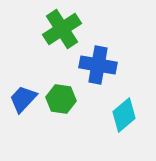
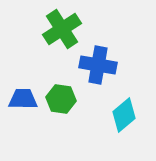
blue trapezoid: rotated 48 degrees clockwise
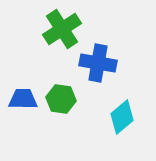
blue cross: moved 2 px up
cyan diamond: moved 2 px left, 2 px down
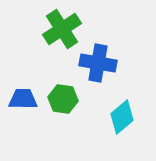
green hexagon: moved 2 px right
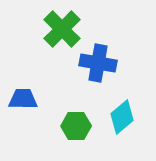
green cross: rotated 12 degrees counterclockwise
green hexagon: moved 13 px right, 27 px down; rotated 8 degrees counterclockwise
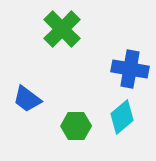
blue cross: moved 32 px right, 6 px down
blue trapezoid: moved 4 px right; rotated 144 degrees counterclockwise
